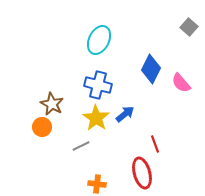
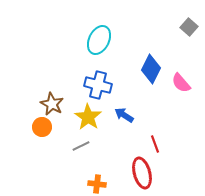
blue arrow: moved 1 px left, 1 px down; rotated 108 degrees counterclockwise
yellow star: moved 8 px left, 1 px up
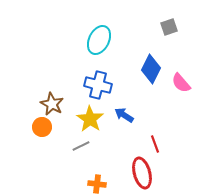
gray square: moved 20 px left; rotated 30 degrees clockwise
yellow star: moved 2 px right, 2 px down
